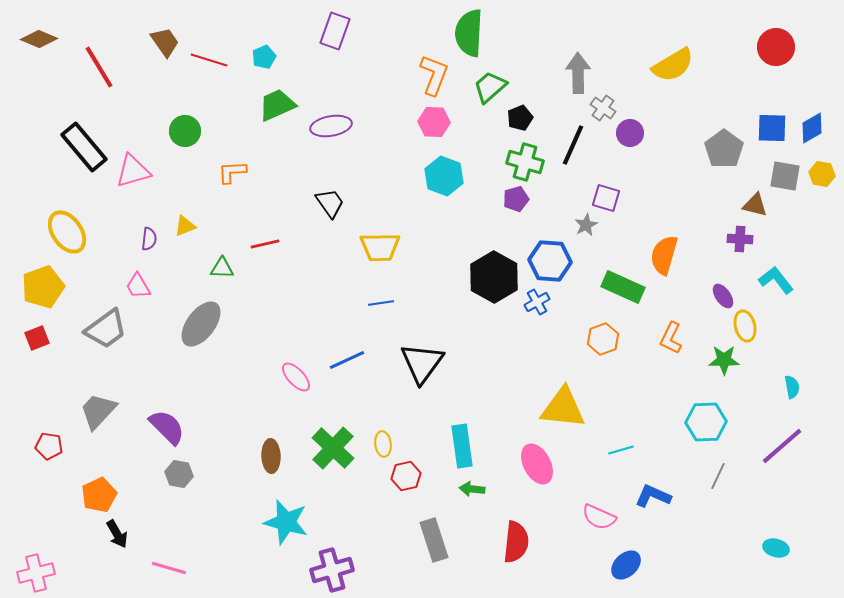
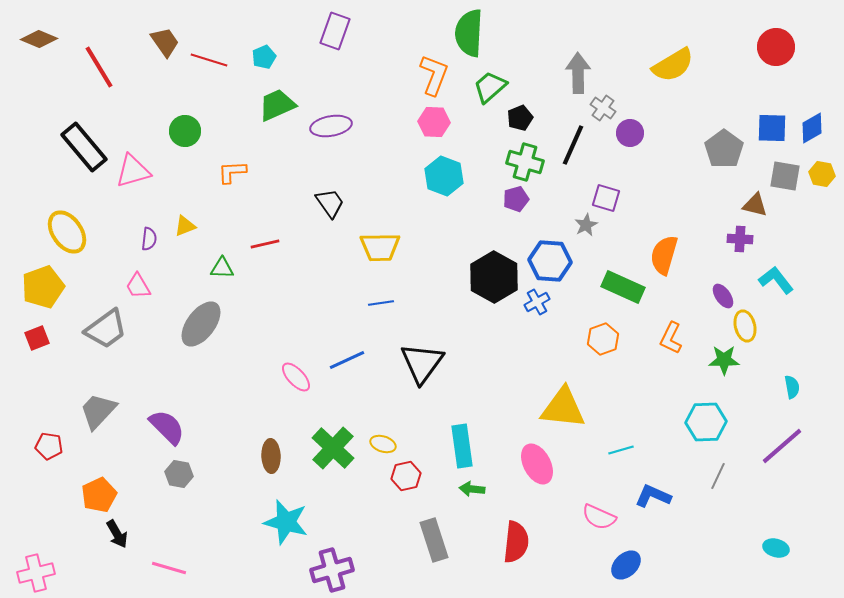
yellow ellipse at (383, 444): rotated 65 degrees counterclockwise
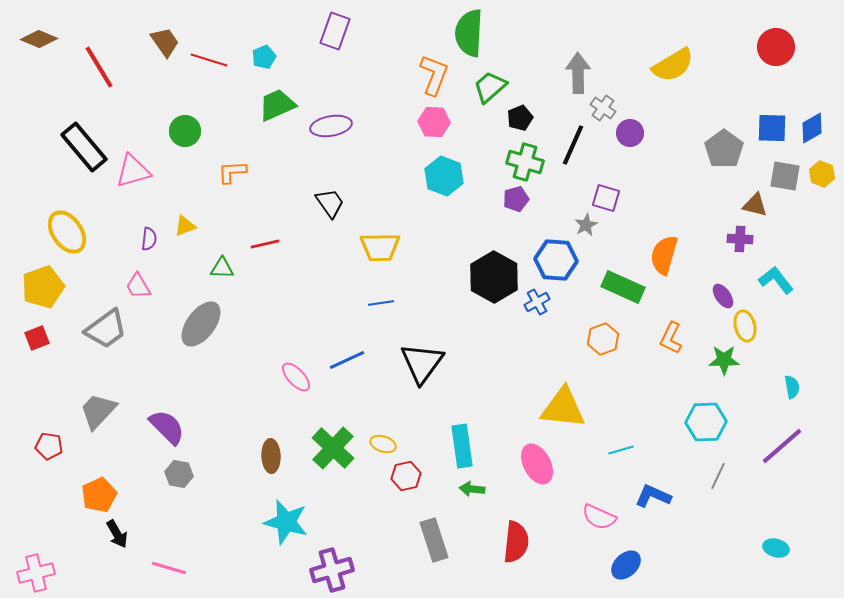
yellow hexagon at (822, 174): rotated 10 degrees clockwise
blue hexagon at (550, 261): moved 6 px right, 1 px up
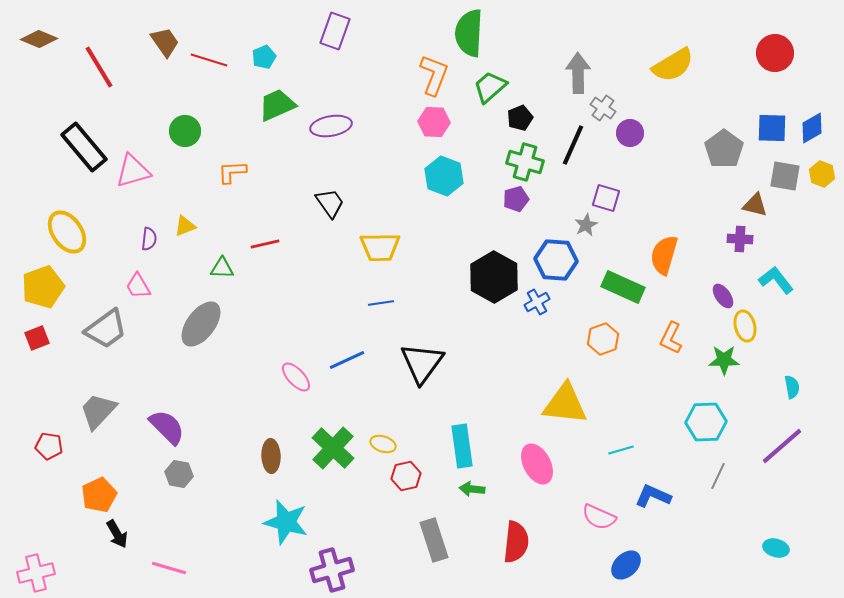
red circle at (776, 47): moved 1 px left, 6 px down
yellow triangle at (563, 408): moved 2 px right, 4 px up
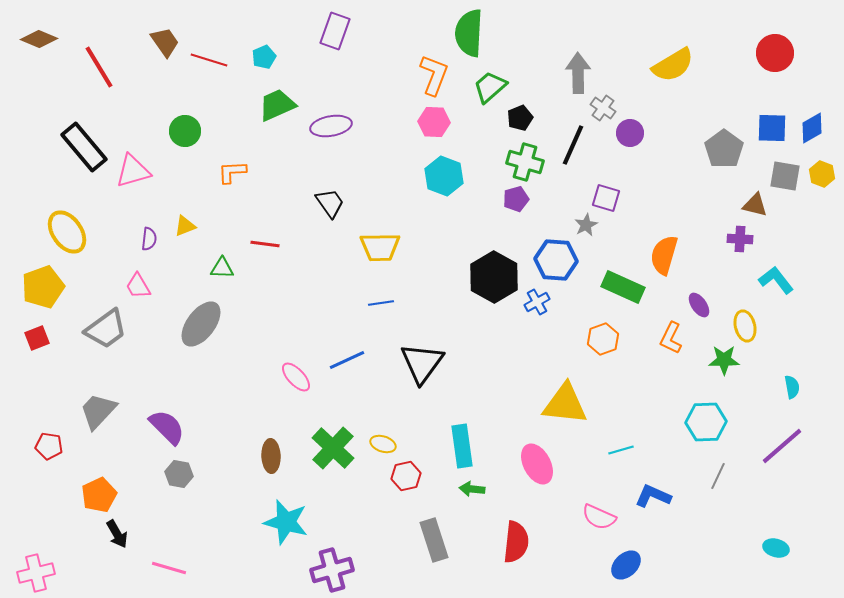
red line at (265, 244): rotated 20 degrees clockwise
purple ellipse at (723, 296): moved 24 px left, 9 px down
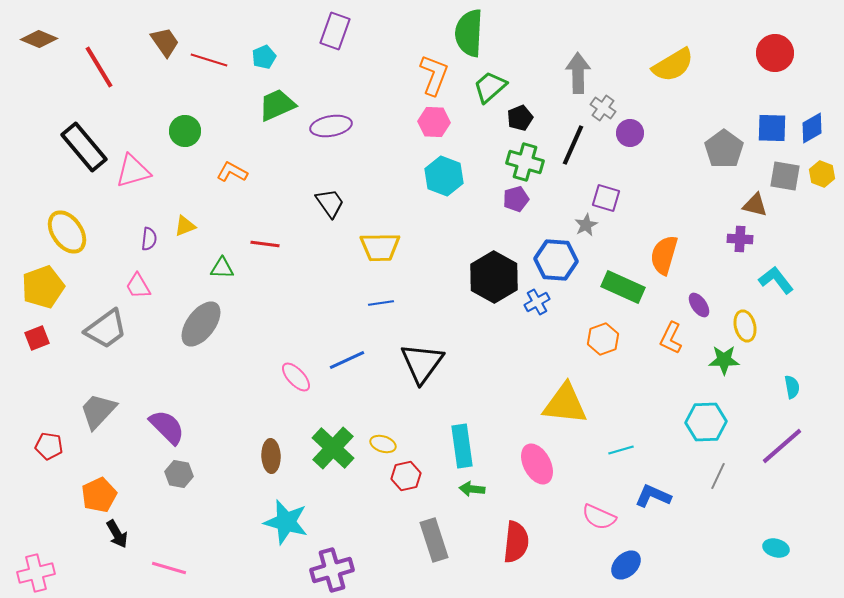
orange L-shape at (232, 172): rotated 32 degrees clockwise
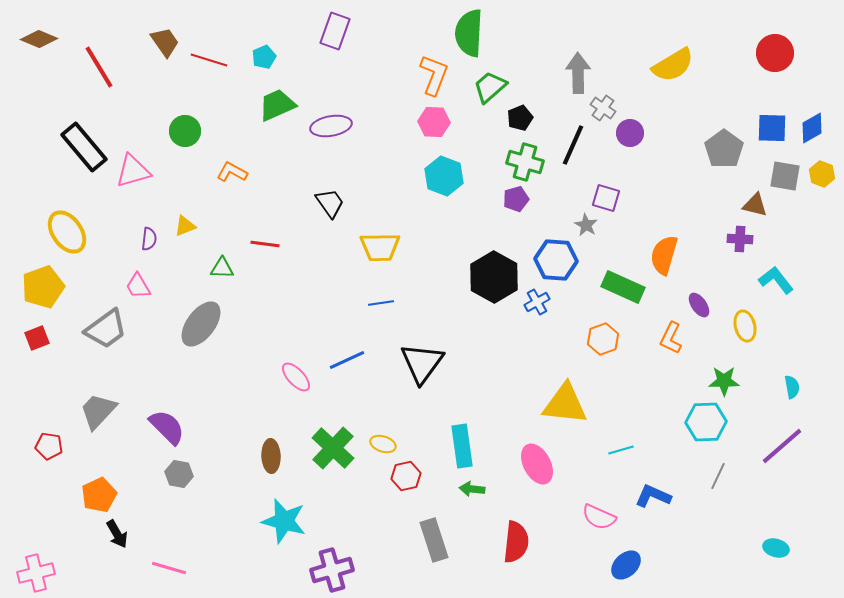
gray star at (586, 225): rotated 15 degrees counterclockwise
green star at (724, 360): moved 21 px down
cyan star at (286, 522): moved 2 px left, 1 px up
